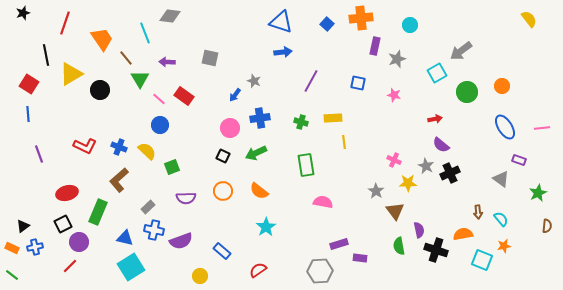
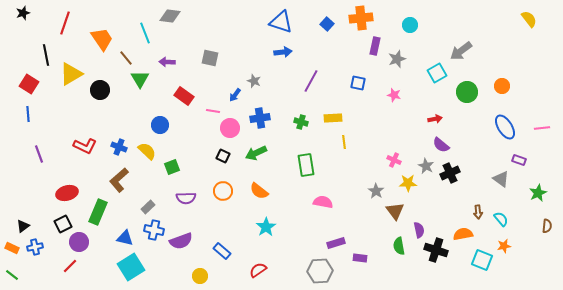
pink line at (159, 99): moved 54 px right, 12 px down; rotated 32 degrees counterclockwise
purple rectangle at (339, 244): moved 3 px left, 1 px up
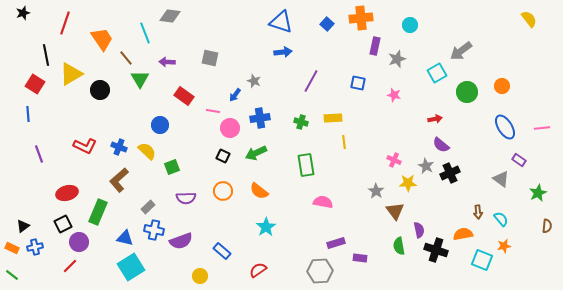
red square at (29, 84): moved 6 px right
purple rectangle at (519, 160): rotated 16 degrees clockwise
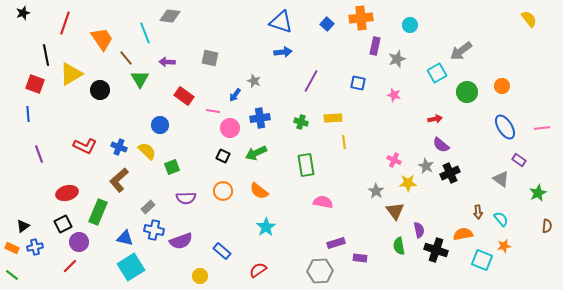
red square at (35, 84): rotated 12 degrees counterclockwise
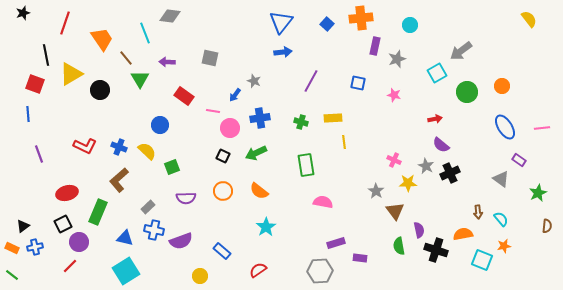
blue triangle at (281, 22): rotated 50 degrees clockwise
cyan square at (131, 267): moved 5 px left, 4 px down
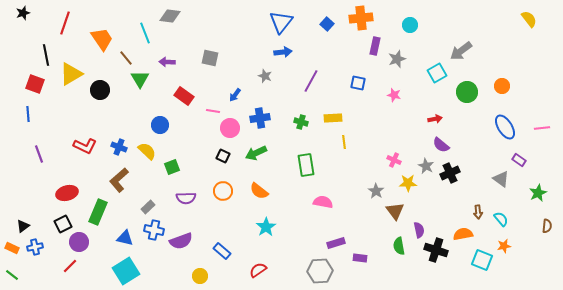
gray star at (254, 81): moved 11 px right, 5 px up
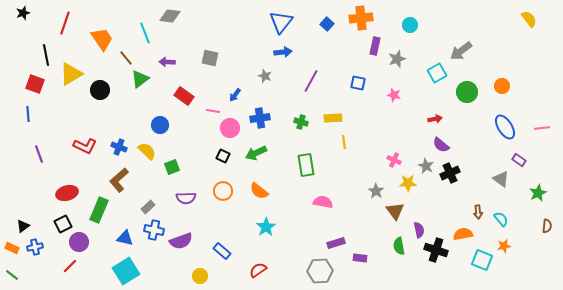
green triangle at (140, 79): rotated 24 degrees clockwise
green rectangle at (98, 212): moved 1 px right, 2 px up
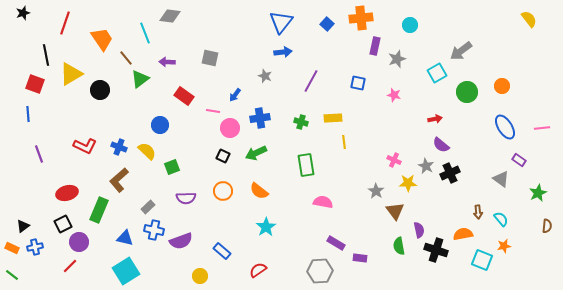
purple rectangle at (336, 243): rotated 48 degrees clockwise
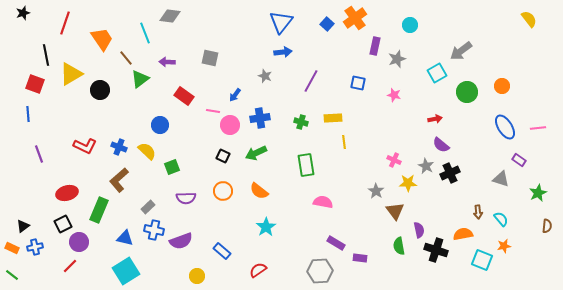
orange cross at (361, 18): moved 6 px left; rotated 30 degrees counterclockwise
pink circle at (230, 128): moved 3 px up
pink line at (542, 128): moved 4 px left
gray triangle at (501, 179): rotated 18 degrees counterclockwise
yellow circle at (200, 276): moved 3 px left
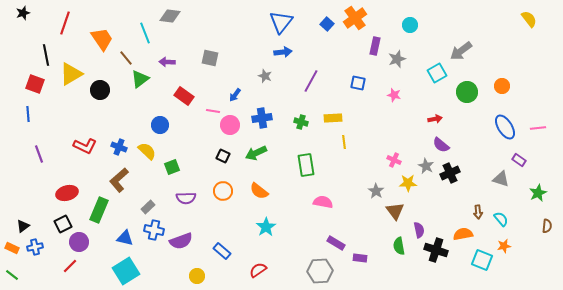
blue cross at (260, 118): moved 2 px right
